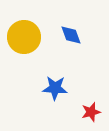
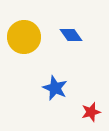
blue diamond: rotated 15 degrees counterclockwise
blue star: rotated 20 degrees clockwise
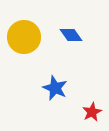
red star: moved 1 px right; rotated 12 degrees counterclockwise
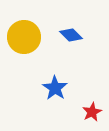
blue diamond: rotated 10 degrees counterclockwise
blue star: rotated 10 degrees clockwise
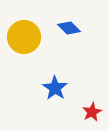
blue diamond: moved 2 px left, 7 px up
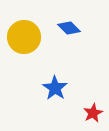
red star: moved 1 px right, 1 px down
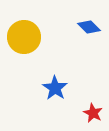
blue diamond: moved 20 px right, 1 px up
red star: rotated 18 degrees counterclockwise
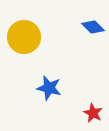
blue diamond: moved 4 px right
blue star: moved 6 px left; rotated 20 degrees counterclockwise
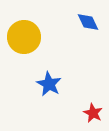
blue diamond: moved 5 px left, 5 px up; rotated 20 degrees clockwise
blue star: moved 4 px up; rotated 15 degrees clockwise
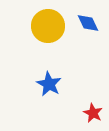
blue diamond: moved 1 px down
yellow circle: moved 24 px right, 11 px up
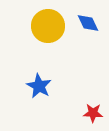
blue star: moved 10 px left, 2 px down
red star: rotated 24 degrees counterclockwise
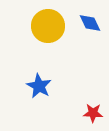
blue diamond: moved 2 px right
